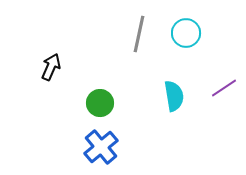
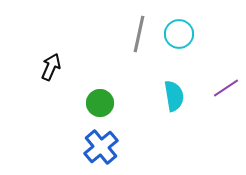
cyan circle: moved 7 px left, 1 px down
purple line: moved 2 px right
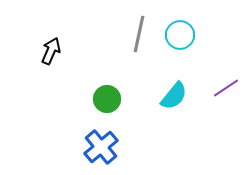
cyan circle: moved 1 px right, 1 px down
black arrow: moved 16 px up
cyan semicircle: rotated 48 degrees clockwise
green circle: moved 7 px right, 4 px up
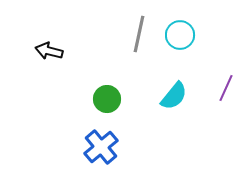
black arrow: moved 2 px left; rotated 100 degrees counterclockwise
purple line: rotated 32 degrees counterclockwise
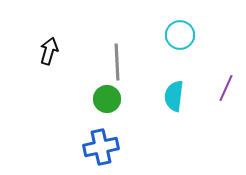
gray line: moved 22 px left, 28 px down; rotated 15 degrees counterclockwise
black arrow: rotated 92 degrees clockwise
cyan semicircle: rotated 148 degrees clockwise
blue cross: rotated 28 degrees clockwise
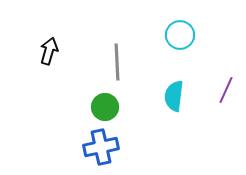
purple line: moved 2 px down
green circle: moved 2 px left, 8 px down
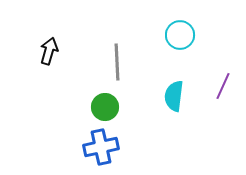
purple line: moved 3 px left, 4 px up
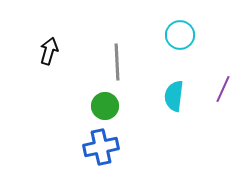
purple line: moved 3 px down
green circle: moved 1 px up
